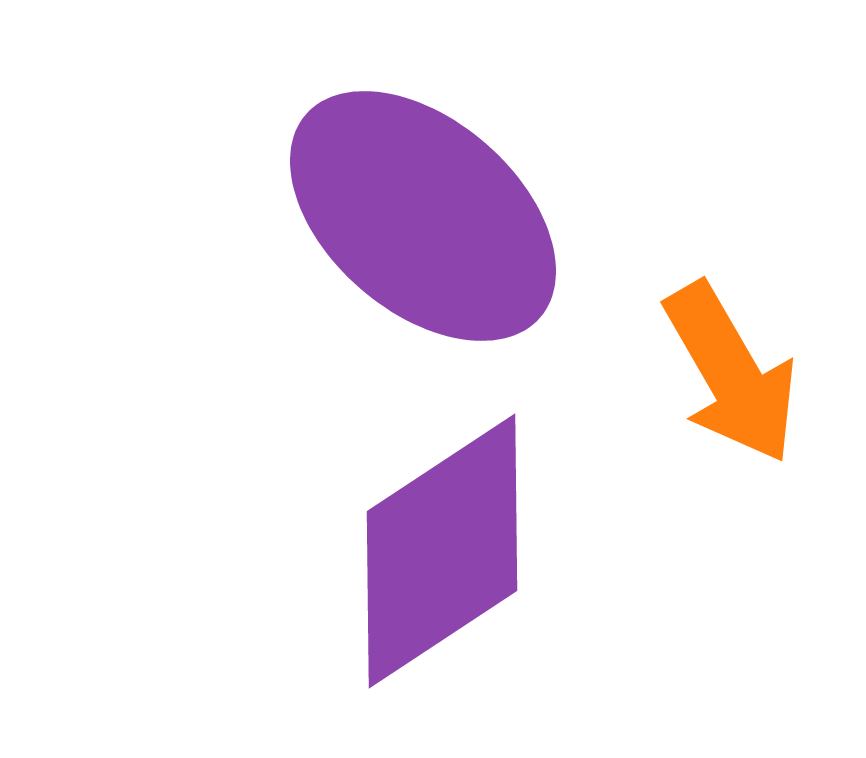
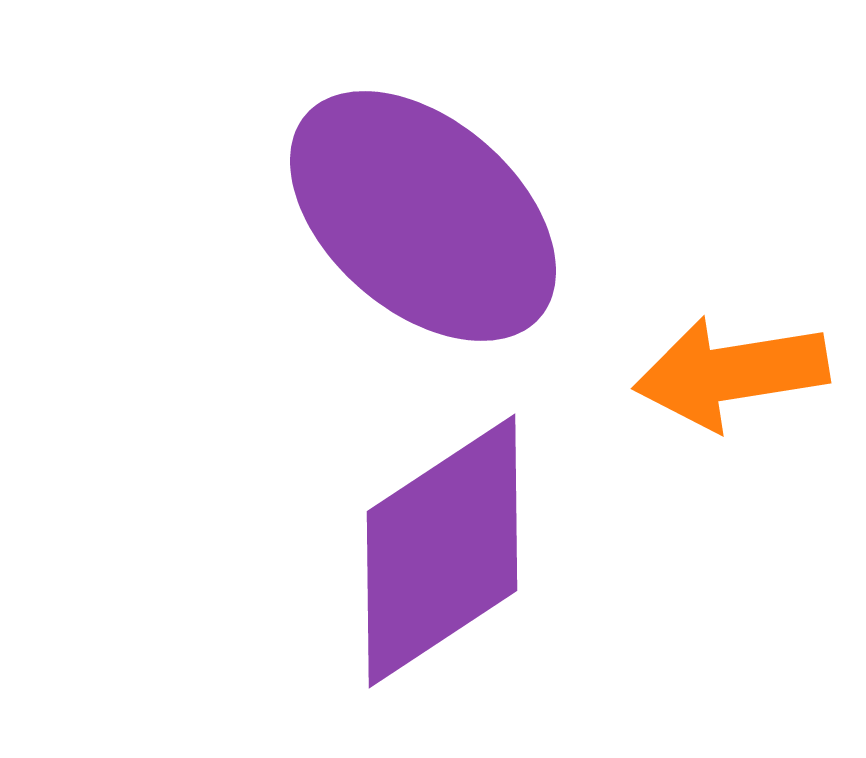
orange arrow: rotated 111 degrees clockwise
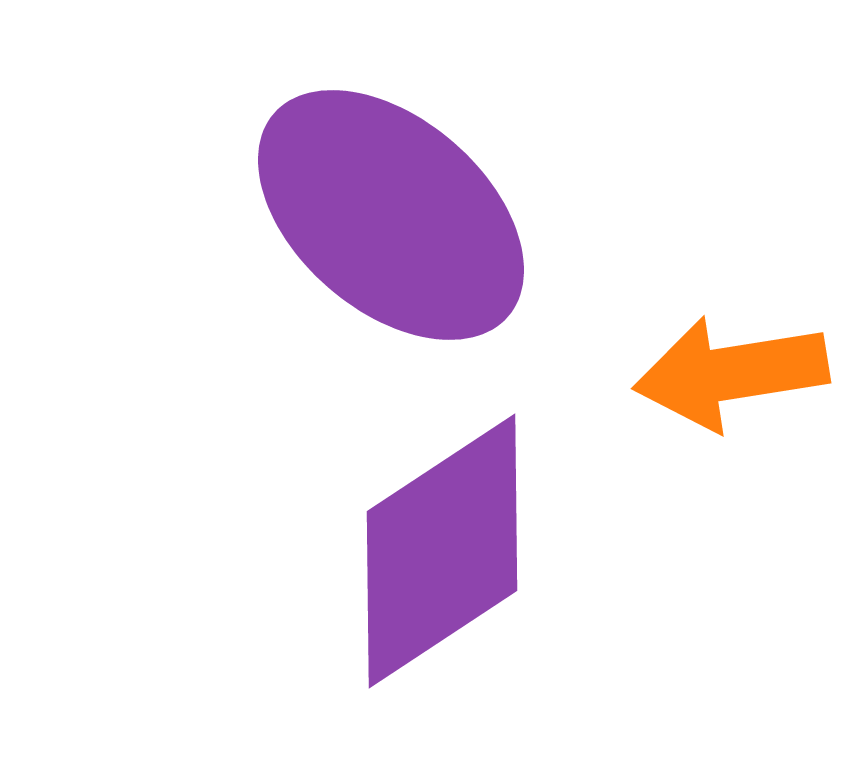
purple ellipse: moved 32 px left, 1 px up
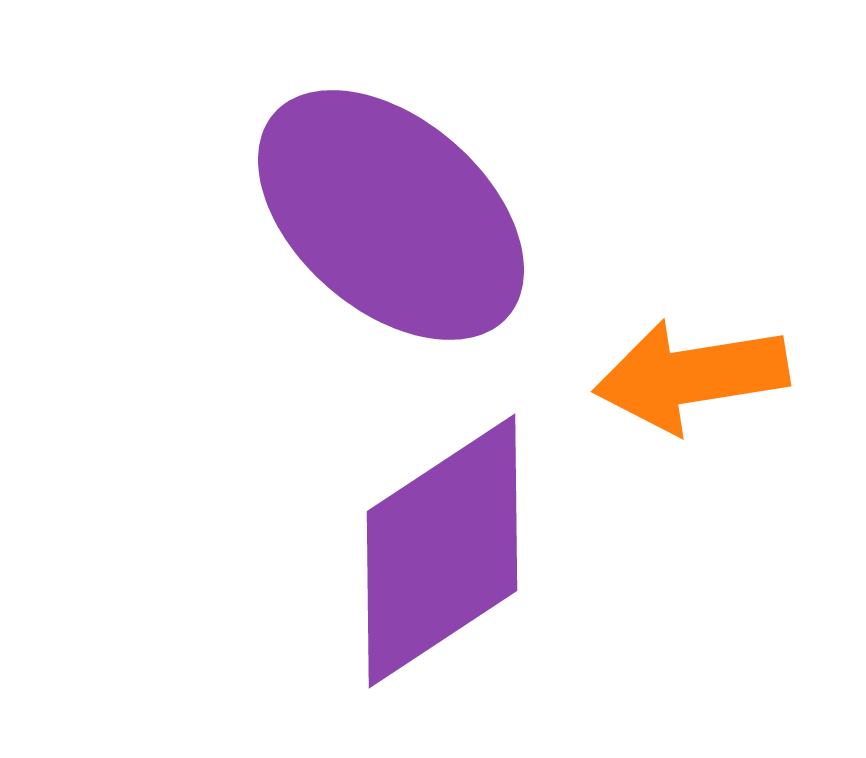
orange arrow: moved 40 px left, 3 px down
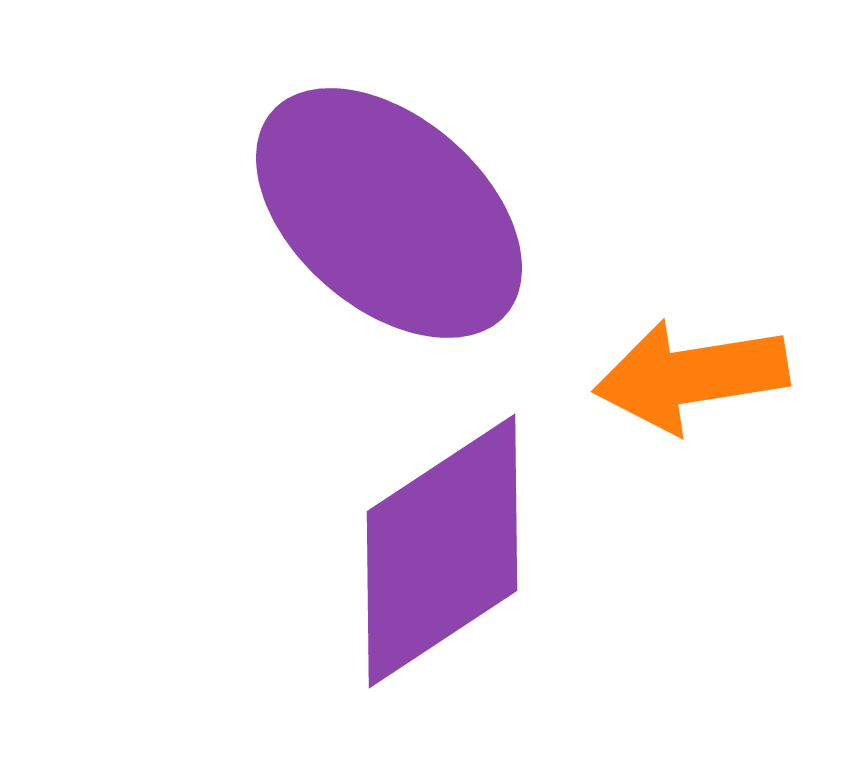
purple ellipse: moved 2 px left, 2 px up
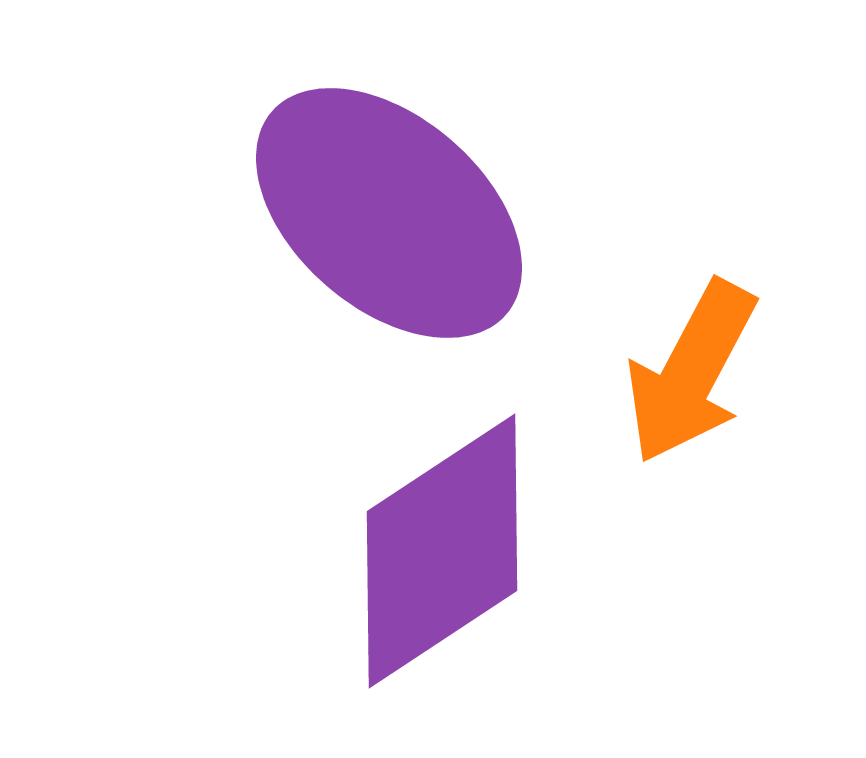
orange arrow: moved 4 px up; rotated 53 degrees counterclockwise
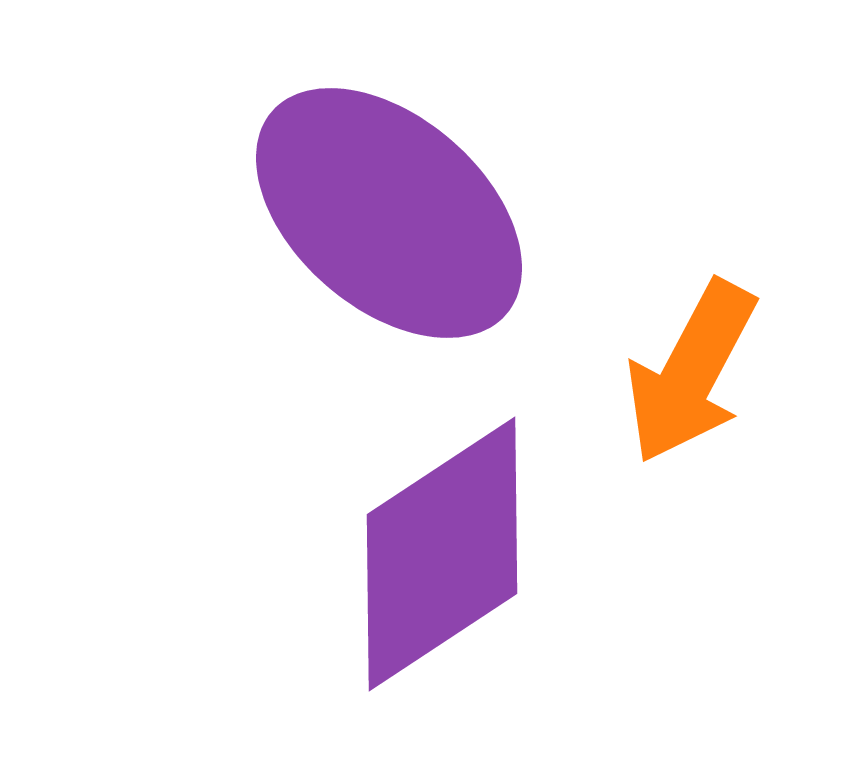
purple diamond: moved 3 px down
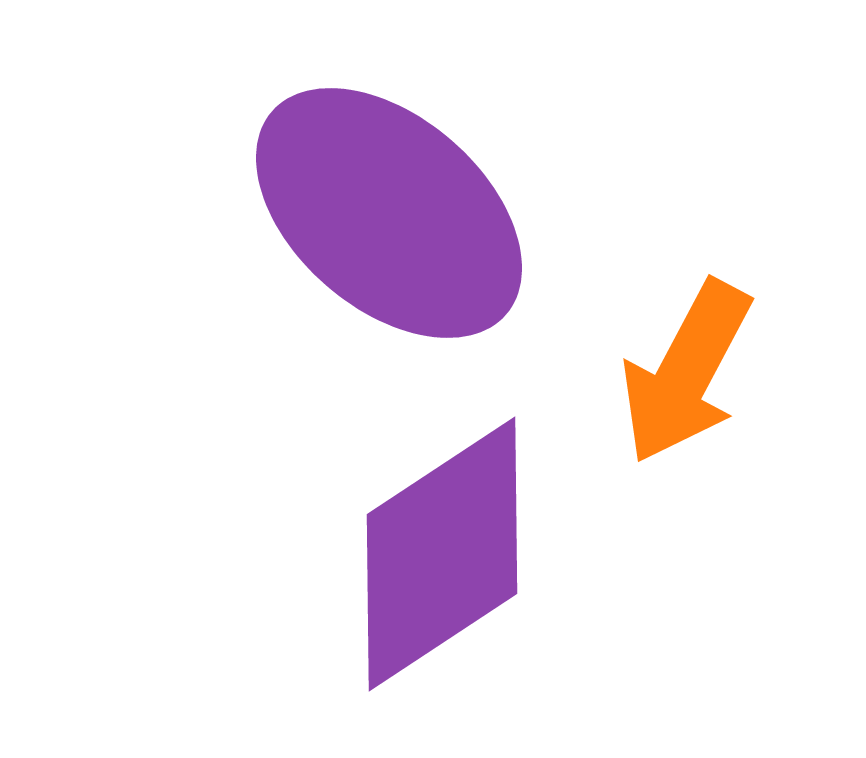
orange arrow: moved 5 px left
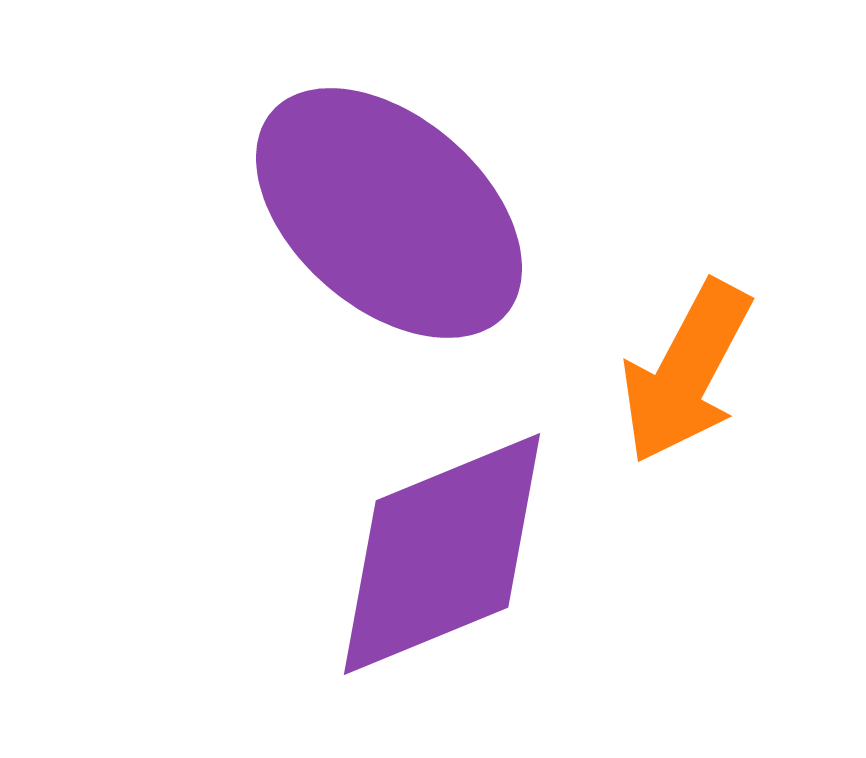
purple diamond: rotated 11 degrees clockwise
